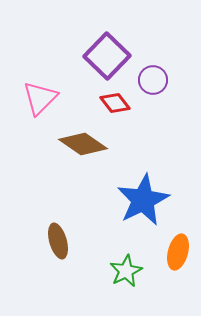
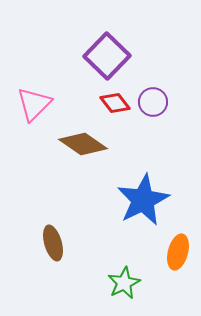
purple circle: moved 22 px down
pink triangle: moved 6 px left, 6 px down
brown ellipse: moved 5 px left, 2 px down
green star: moved 2 px left, 12 px down
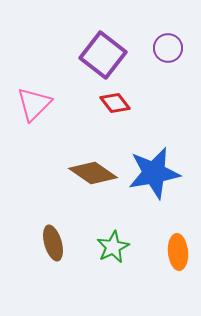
purple square: moved 4 px left, 1 px up; rotated 6 degrees counterclockwise
purple circle: moved 15 px right, 54 px up
brown diamond: moved 10 px right, 29 px down
blue star: moved 11 px right, 27 px up; rotated 16 degrees clockwise
orange ellipse: rotated 20 degrees counterclockwise
green star: moved 11 px left, 36 px up
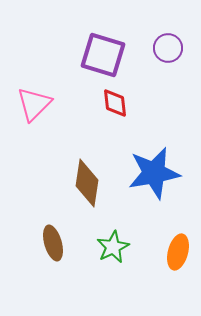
purple square: rotated 21 degrees counterclockwise
red diamond: rotated 32 degrees clockwise
brown diamond: moved 6 px left, 10 px down; rotated 63 degrees clockwise
orange ellipse: rotated 20 degrees clockwise
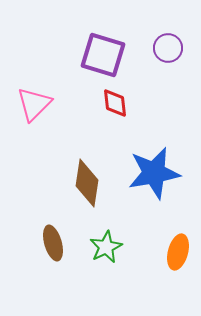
green star: moved 7 px left
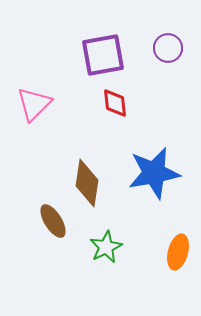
purple square: rotated 27 degrees counterclockwise
brown ellipse: moved 22 px up; rotated 16 degrees counterclockwise
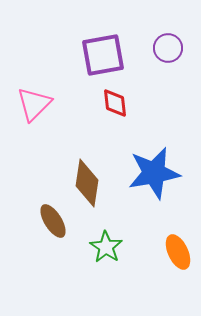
green star: rotated 12 degrees counterclockwise
orange ellipse: rotated 40 degrees counterclockwise
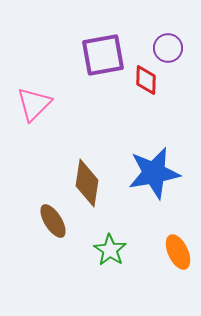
red diamond: moved 31 px right, 23 px up; rotated 8 degrees clockwise
green star: moved 4 px right, 3 px down
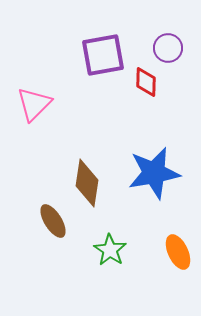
red diamond: moved 2 px down
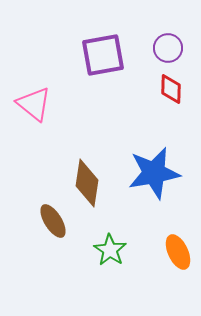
red diamond: moved 25 px right, 7 px down
pink triangle: rotated 36 degrees counterclockwise
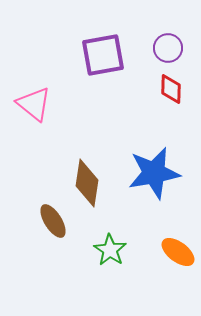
orange ellipse: rotated 28 degrees counterclockwise
